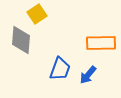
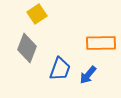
gray diamond: moved 6 px right, 8 px down; rotated 16 degrees clockwise
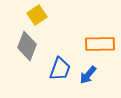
yellow square: moved 1 px down
orange rectangle: moved 1 px left, 1 px down
gray diamond: moved 2 px up
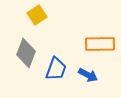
gray diamond: moved 1 px left, 7 px down
blue trapezoid: moved 4 px left
blue arrow: rotated 102 degrees counterclockwise
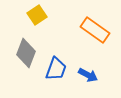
orange rectangle: moved 5 px left, 14 px up; rotated 36 degrees clockwise
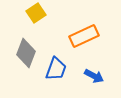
yellow square: moved 1 px left, 2 px up
orange rectangle: moved 11 px left, 6 px down; rotated 60 degrees counterclockwise
blue arrow: moved 6 px right, 1 px down
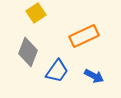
gray diamond: moved 2 px right, 1 px up
blue trapezoid: moved 1 px right, 2 px down; rotated 15 degrees clockwise
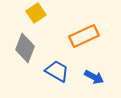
gray diamond: moved 3 px left, 4 px up
blue trapezoid: rotated 95 degrees counterclockwise
blue arrow: moved 1 px down
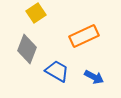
gray diamond: moved 2 px right, 1 px down
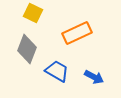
yellow square: moved 3 px left; rotated 30 degrees counterclockwise
orange rectangle: moved 7 px left, 3 px up
